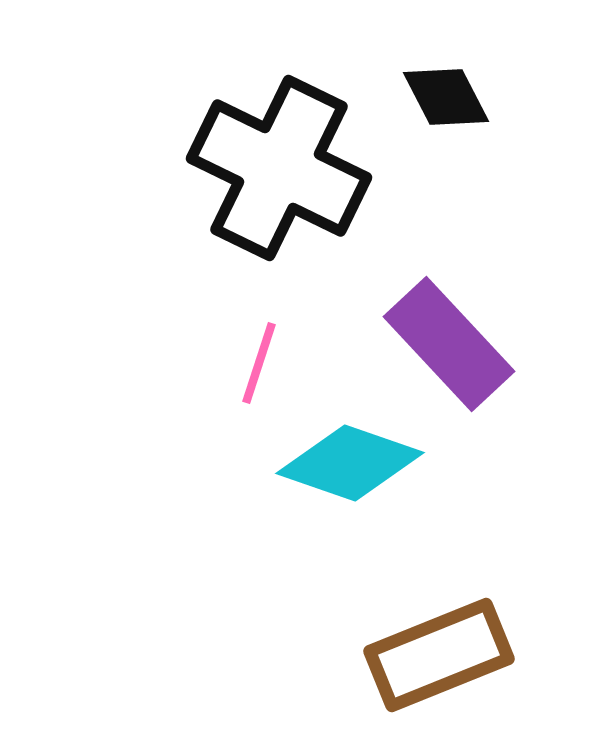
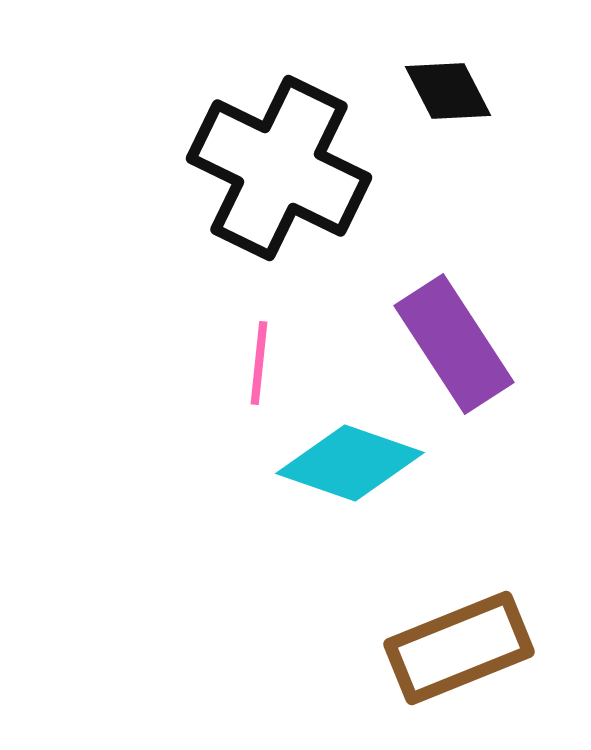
black diamond: moved 2 px right, 6 px up
purple rectangle: moved 5 px right; rotated 10 degrees clockwise
pink line: rotated 12 degrees counterclockwise
brown rectangle: moved 20 px right, 7 px up
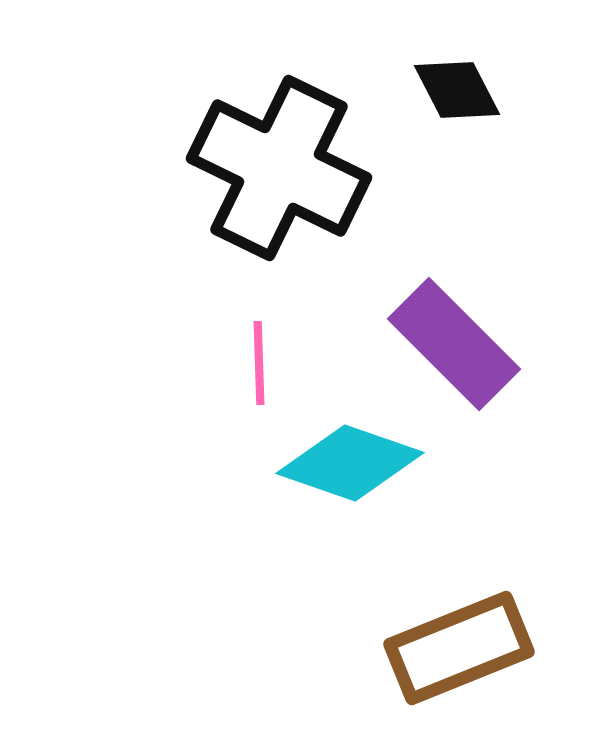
black diamond: moved 9 px right, 1 px up
purple rectangle: rotated 12 degrees counterclockwise
pink line: rotated 8 degrees counterclockwise
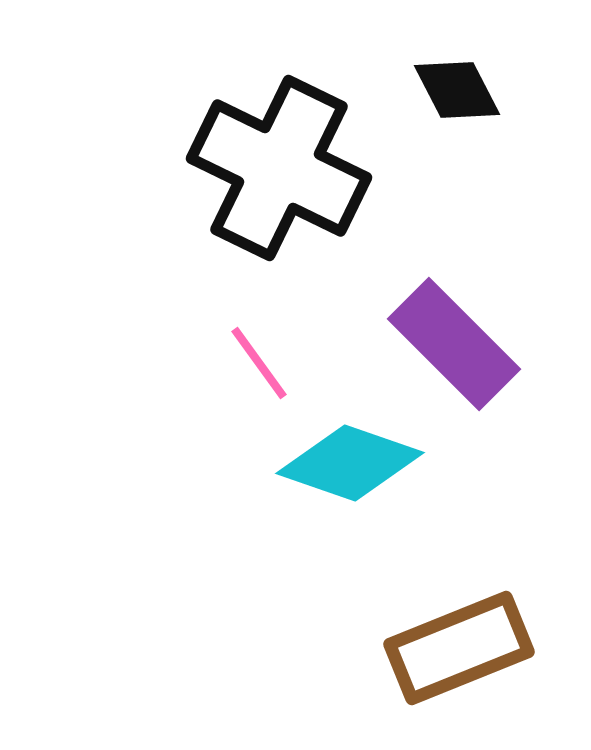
pink line: rotated 34 degrees counterclockwise
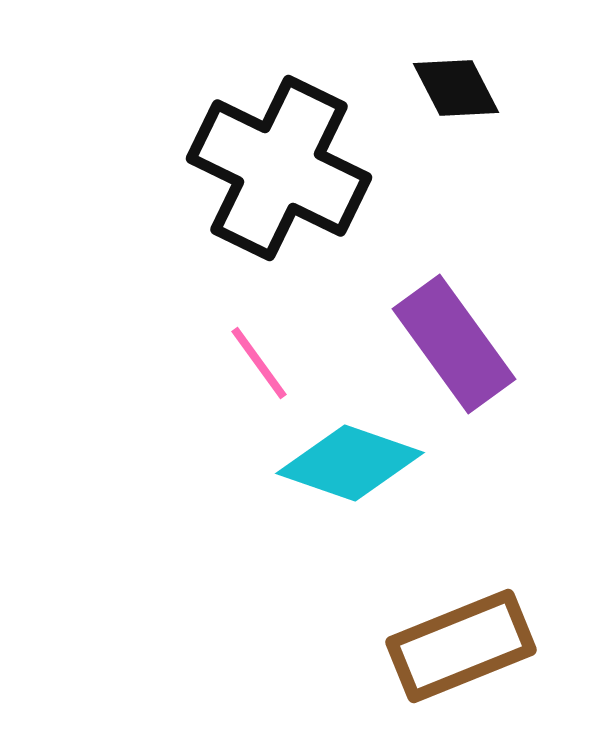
black diamond: moved 1 px left, 2 px up
purple rectangle: rotated 9 degrees clockwise
brown rectangle: moved 2 px right, 2 px up
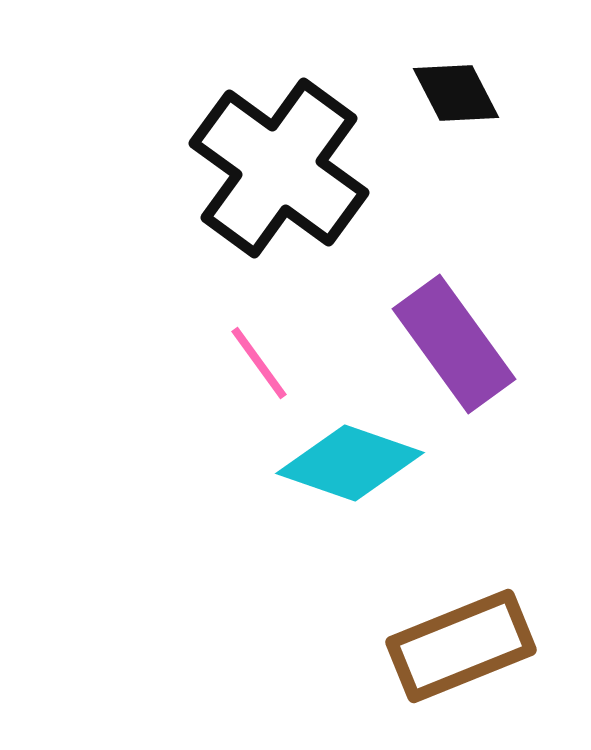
black diamond: moved 5 px down
black cross: rotated 10 degrees clockwise
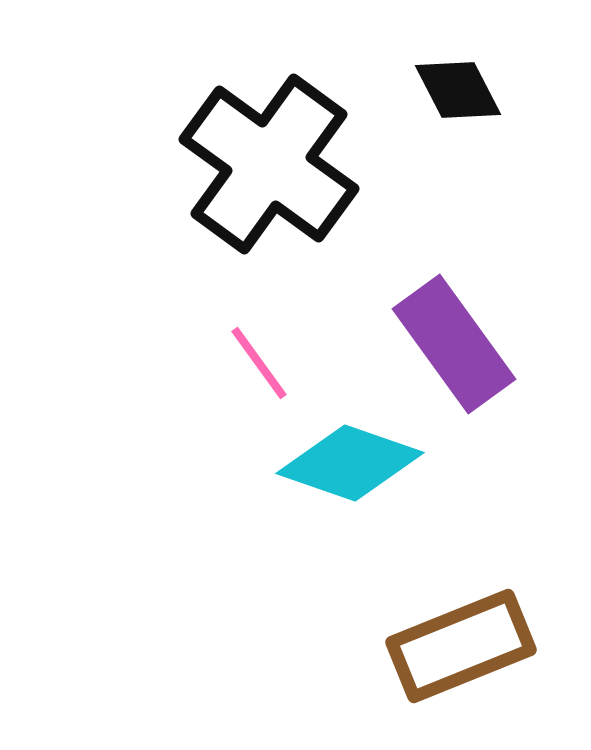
black diamond: moved 2 px right, 3 px up
black cross: moved 10 px left, 4 px up
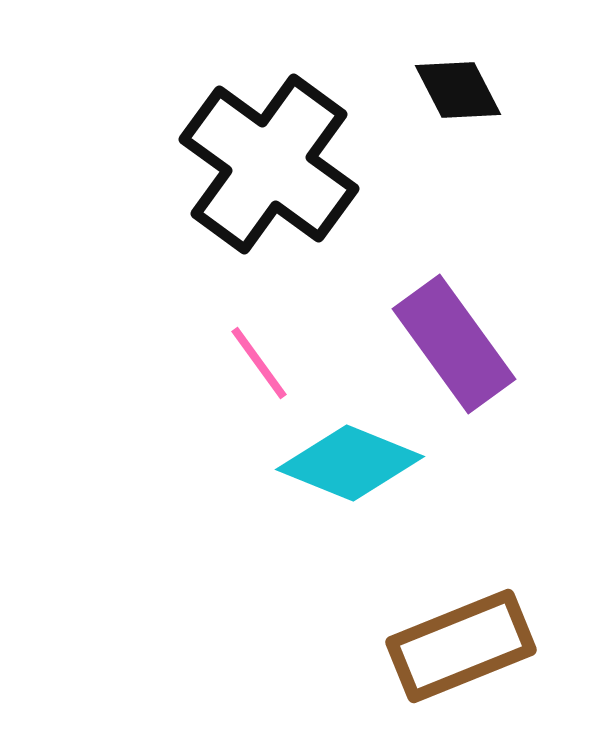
cyan diamond: rotated 3 degrees clockwise
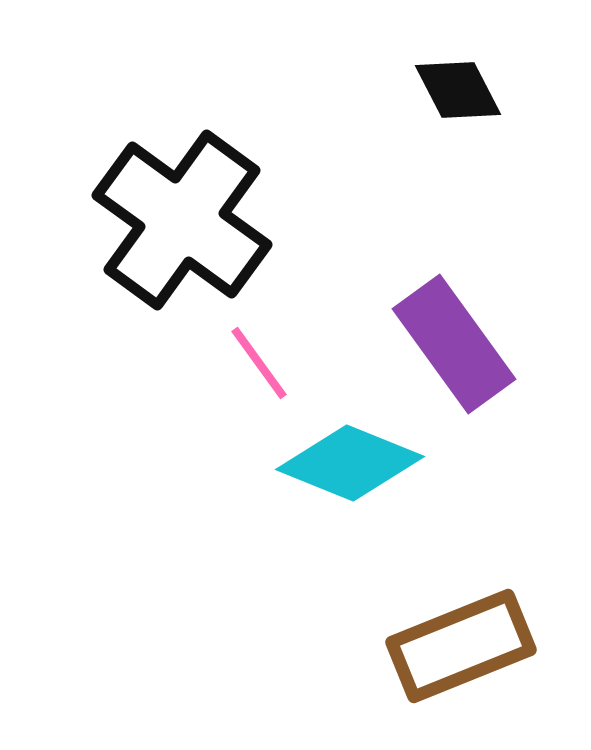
black cross: moved 87 px left, 56 px down
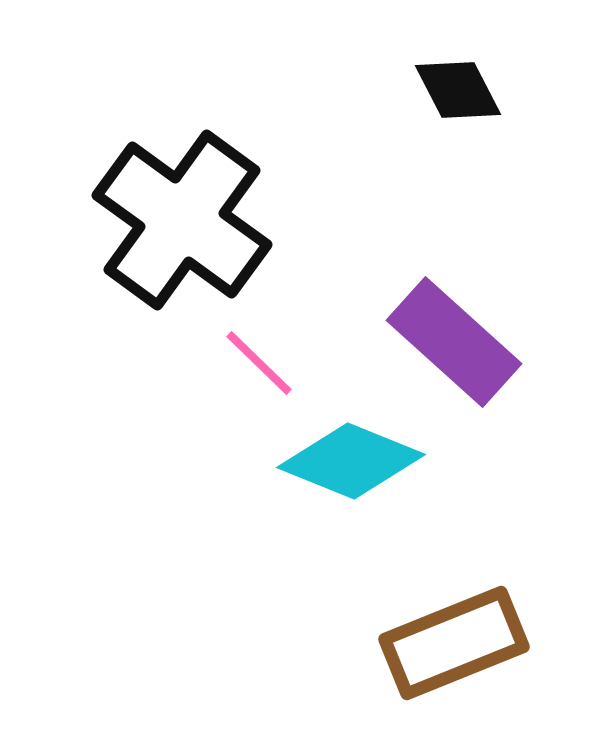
purple rectangle: moved 2 px up; rotated 12 degrees counterclockwise
pink line: rotated 10 degrees counterclockwise
cyan diamond: moved 1 px right, 2 px up
brown rectangle: moved 7 px left, 3 px up
